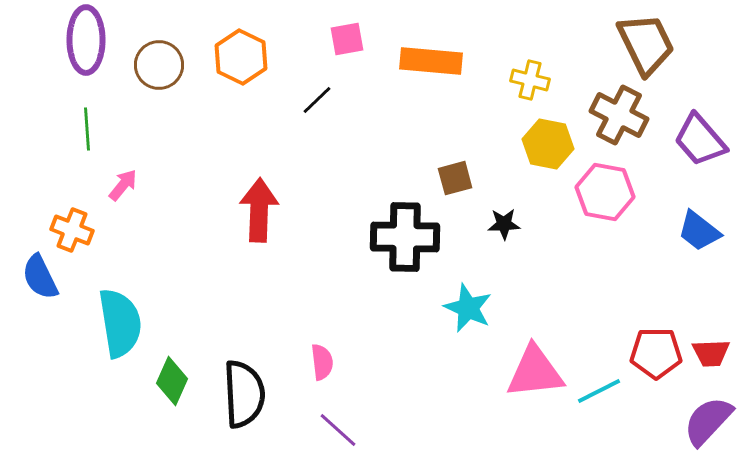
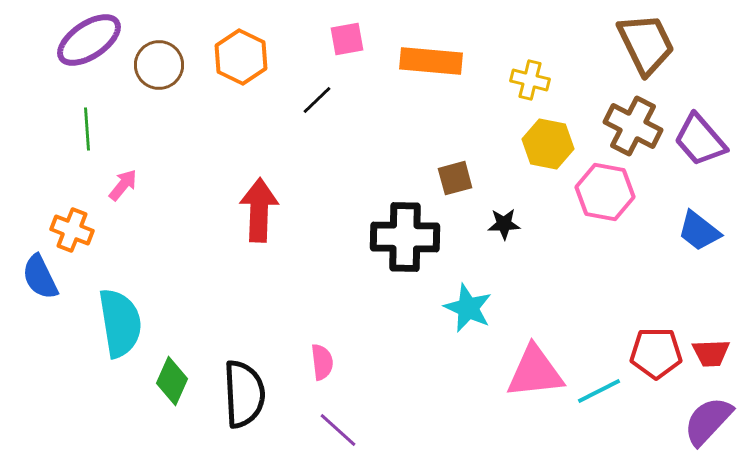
purple ellipse: moved 3 px right; rotated 56 degrees clockwise
brown cross: moved 14 px right, 11 px down
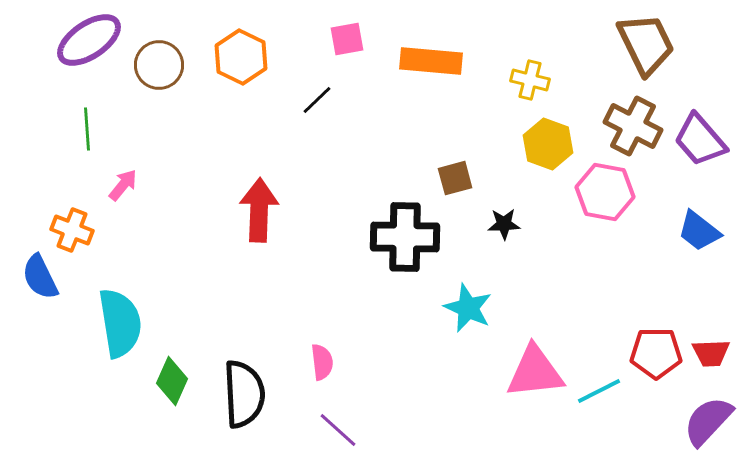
yellow hexagon: rotated 9 degrees clockwise
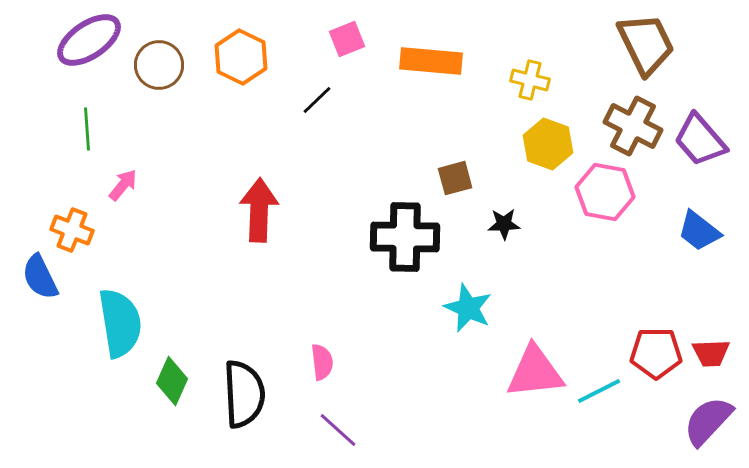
pink square: rotated 12 degrees counterclockwise
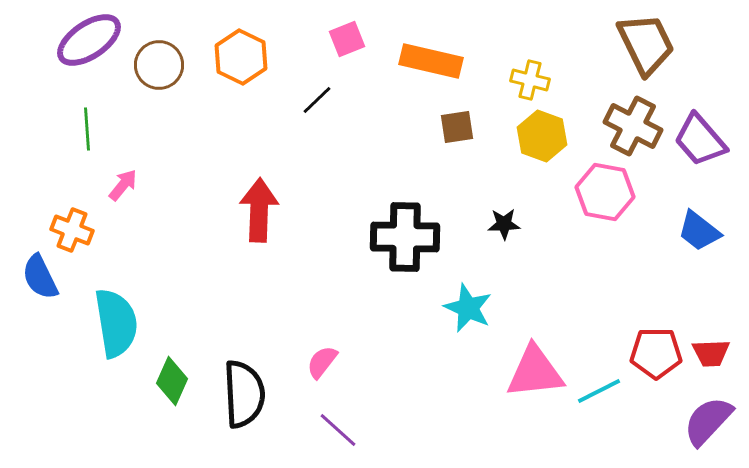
orange rectangle: rotated 8 degrees clockwise
yellow hexagon: moved 6 px left, 8 px up
brown square: moved 2 px right, 51 px up; rotated 6 degrees clockwise
cyan semicircle: moved 4 px left
pink semicircle: rotated 135 degrees counterclockwise
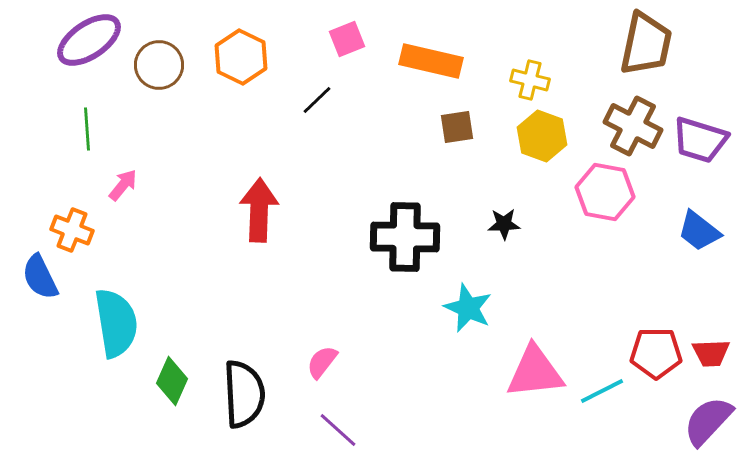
brown trapezoid: rotated 38 degrees clockwise
purple trapezoid: rotated 32 degrees counterclockwise
cyan line: moved 3 px right
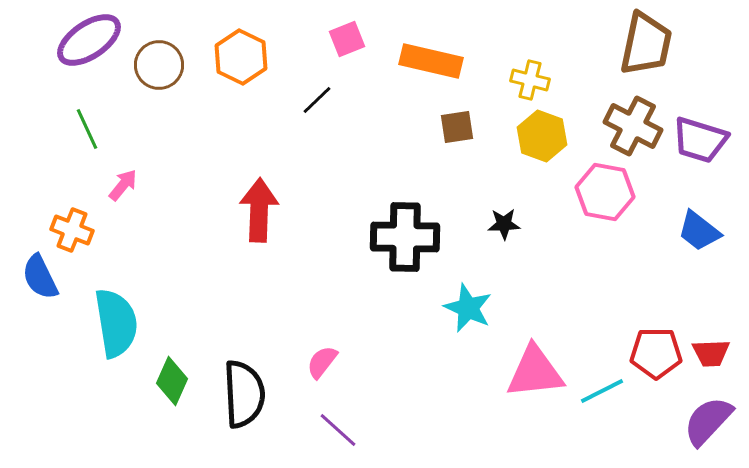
green line: rotated 21 degrees counterclockwise
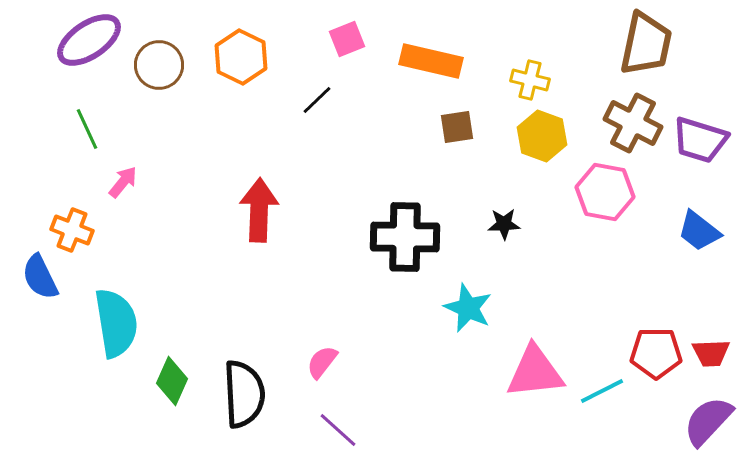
brown cross: moved 3 px up
pink arrow: moved 3 px up
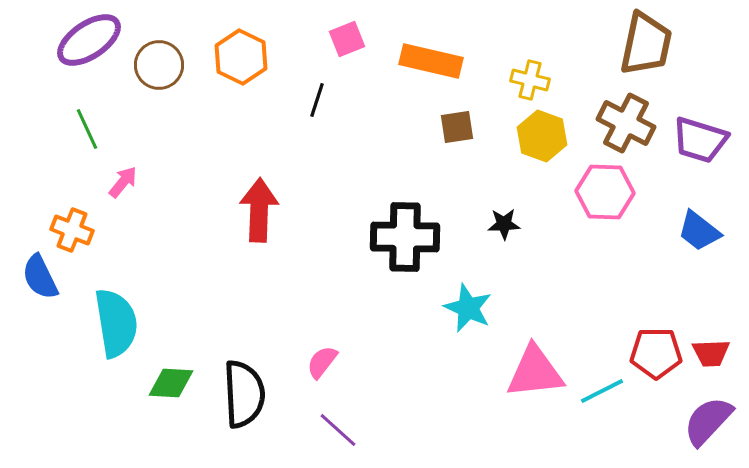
black line: rotated 28 degrees counterclockwise
brown cross: moved 7 px left
pink hexagon: rotated 8 degrees counterclockwise
green diamond: moved 1 px left, 2 px down; rotated 69 degrees clockwise
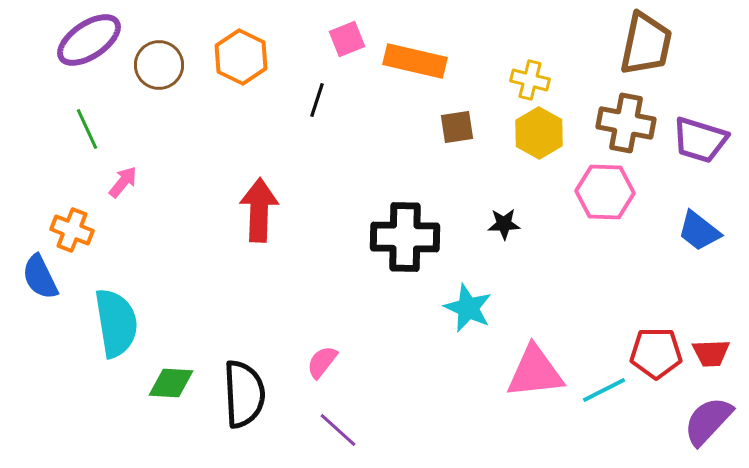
orange rectangle: moved 16 px left
brown cross: rotated 16 degrees counterclockwise
yellow hexagon: moved 3 px left, 3 px up; rotated 9 degrees clockwise
cyan line: moved 2 px right, 1 px up
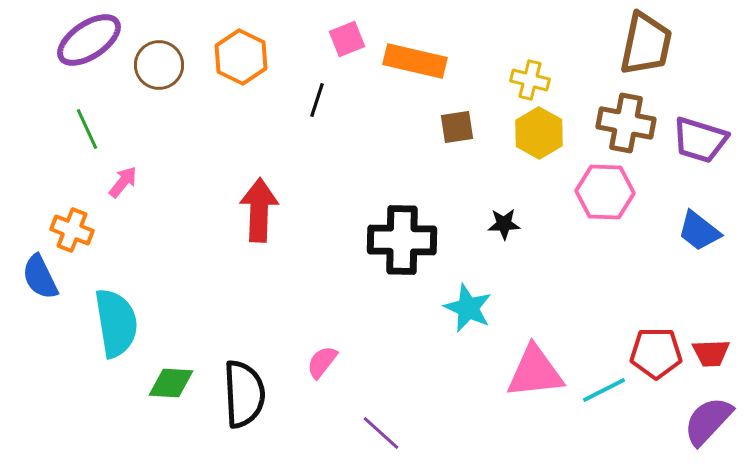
black cross: moved 3 px left, 3 px down
purple line: moved 43 px right, 3 px down
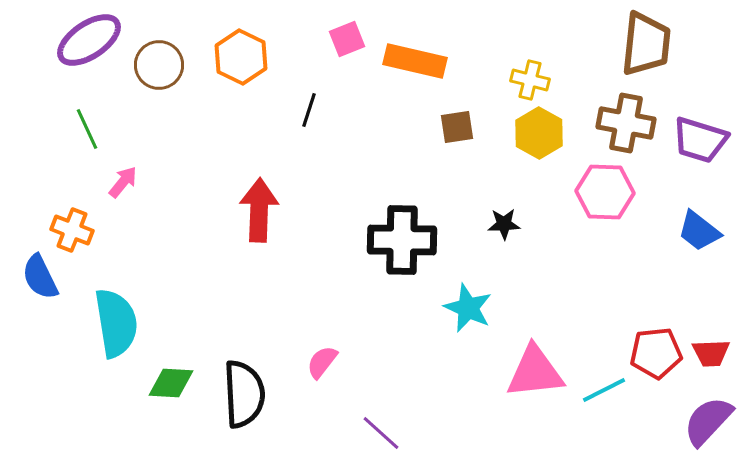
brown trapezoid: rotated 6 degrees counterclockwise
black line: moved 8 px left, 10 px down
red pentagon: rotated 6 degrees counterclockwise
